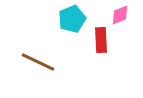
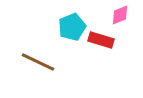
cyan pentagon: moved 8 px down
red rectangle: rotated 70 degrees counterclockwise
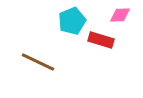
pink diamond: rotated 20 degrees clockwise
cyan pentagon: moved 6 px up
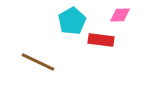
cyan pentagon: rotated 8 degrees counterclockwise
red rectangle: rotated 10 degrees counterclockwise
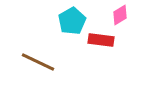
pink diamond: rotated 30 degrees counterclockwise
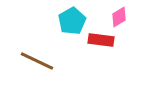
pink diamond: moved 1 px left, 2 px down
brown line: moved 1 px left, 1 px up
